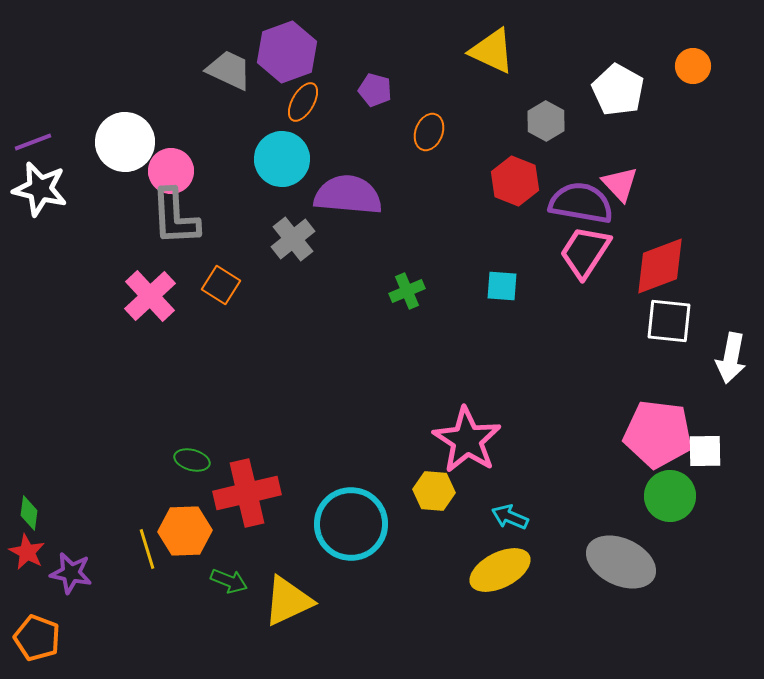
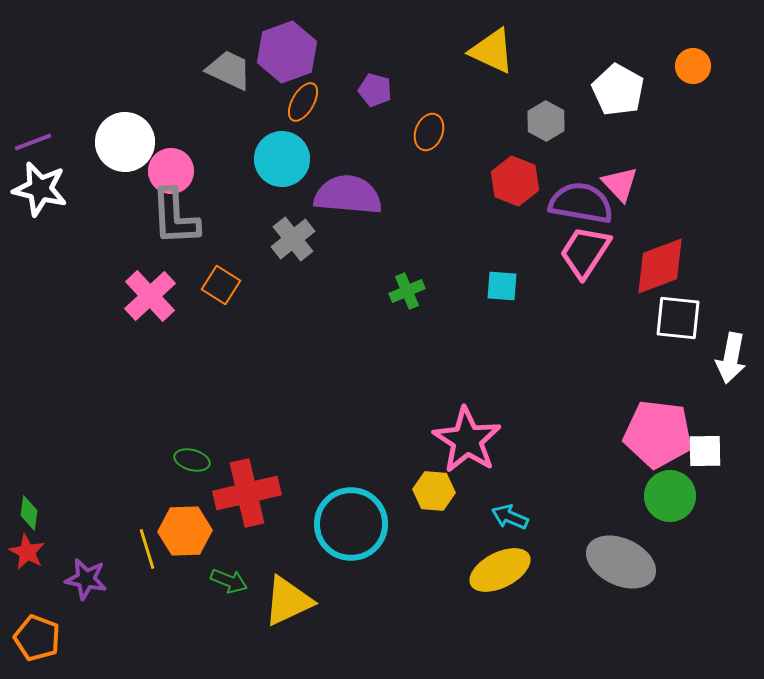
white square at (669, 321): moved 9 px right, 3 px up
purple star at (71, 573): moved 15 px right, 6 px down
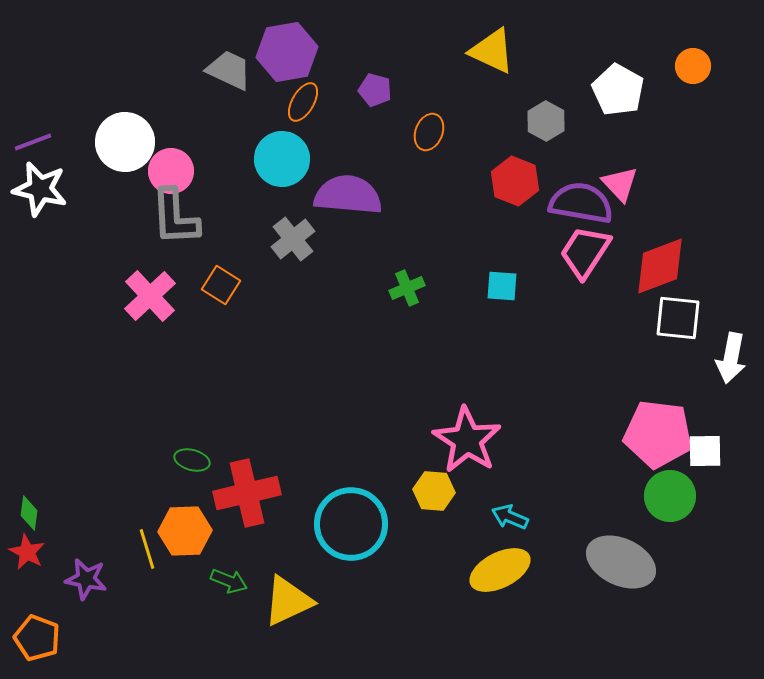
purple hexagon at (287, 52): rotated 10 degrees clockwise
green cross at (407, 291): moved 3 px up
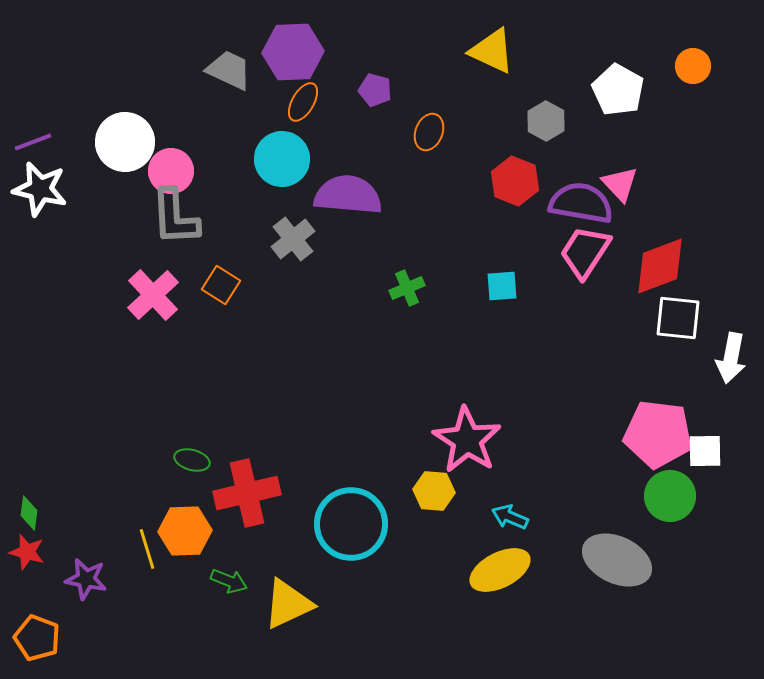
purple hexagon at (287, 52): moved 6 px right; rotated 8 degrees clockwise
cyan square at (502, 286): rotated 8 degrees counterclockwise
pink cross at (150, 296): moved 3 px right, 1 px up
red star at (27, 552): rotated 12 degrees counterclockwise
gray ellipse at (621, 562): moved 4 px left, 2 px up
yellow triangle at (288, 601): moved 3 px down
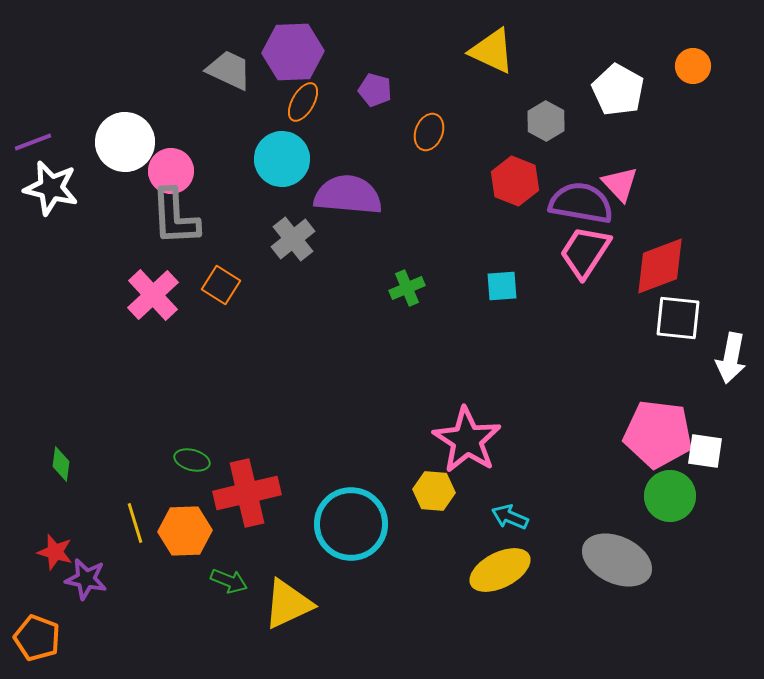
white star at (40, 189): moved 11 px right, 1 px up
white square at (705, 451): rotated 9 degrees clockwise
green diamond at (29, 513): moved 32 px right, 49 px up
yellow line at (147, 549): moved 12 px left, 26 px up
red star at (27, 552): moved 28 px right
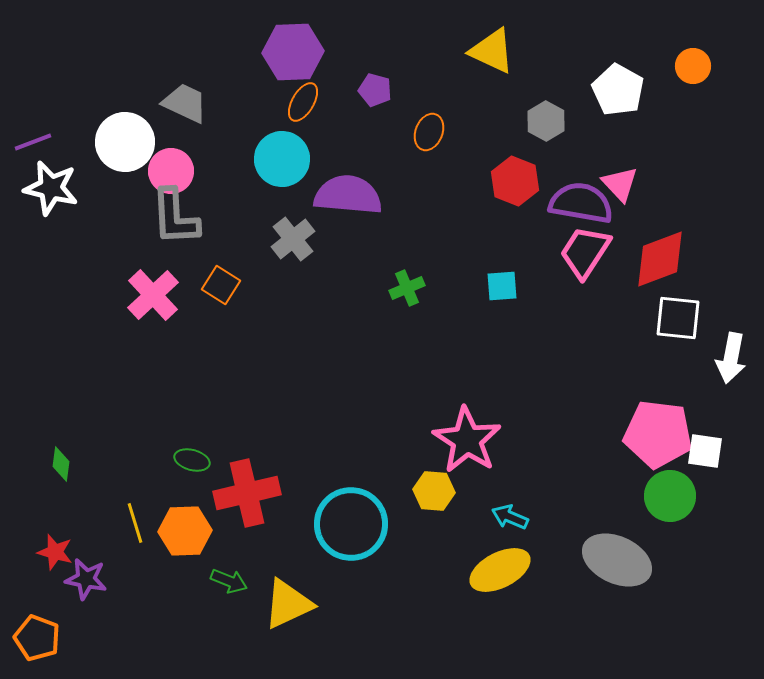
gray trapezoid at (229, 70): moved 44 px left, 33 px down
red diamond at (660, 266): moved 7 px up
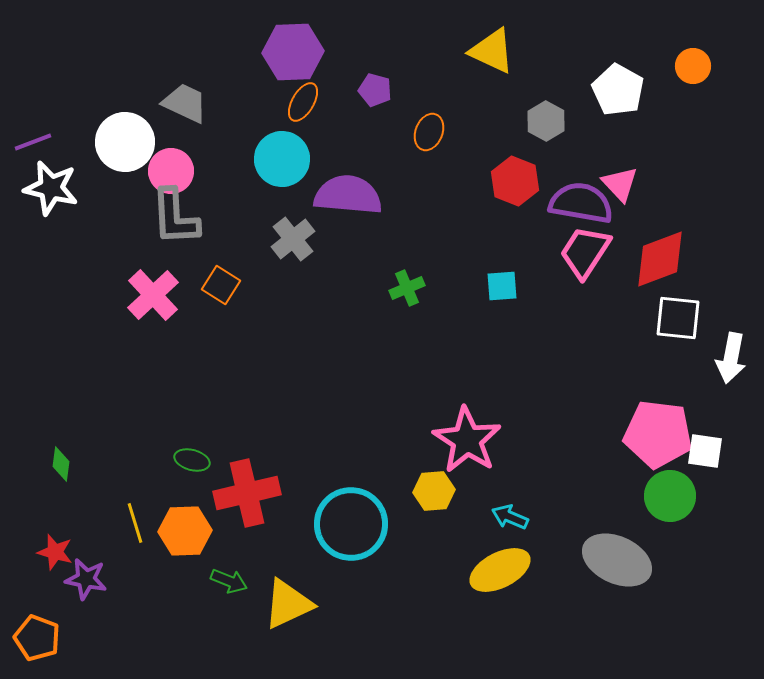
yellow hexagon at (434, 491): rotated 9 degrees counterclockwise
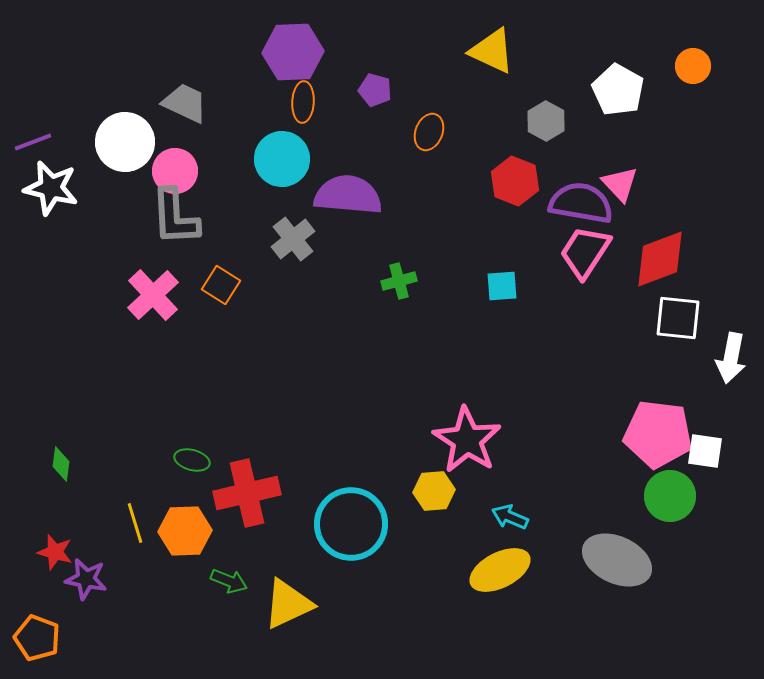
orange ellipse at (303, 102): rotated 27 degrees counterclockwise
pink circle at (171, 171): moved 4 px right
green cross at (407, 288): moved 8 px left, 7 px up; rotated 8 degrees clockwise
